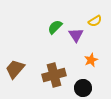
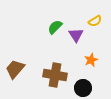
brown cross: moved 1 px right; rotated 25 degrees clockwise
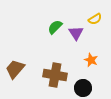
yellow semicircle: moved 2 px up
purple triangle: moved 2 px up
orange star: rotated 24 degrees counterclockwise
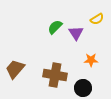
yellow semicircle: moved 2 px right
orange star: rotated 24 degrees counterclockwise
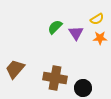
orange star: moved 9 px right, 22 px up
brown cross: moved 3 px down
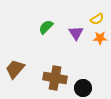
green semicircle: moved 9 px left
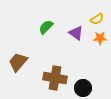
purple triangle: rotated 21 degrees counterclockwise
brown trapezoid: moved 3 px right, 7 px up
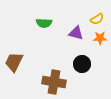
green semicircle: moved 2 px left, 4 px up; rotated 133 degrees counterclockwise
purple triangle: rotated 21 degrees counterclockwise
brown trapezoid: moved 4 px left; rotated 15 degrees counterclockwise
brown cross: moved 1 px left, 4 px down
black circle: moved 1 px left, 24 px up
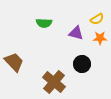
brown trapezoid: rotated 110 degrees clockwise
brown cross: rotated 30 degrees clockwise
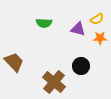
purple triangle: moved 2 px right, 4 px up
black circle: moved 1 px left, 2 px down
